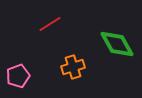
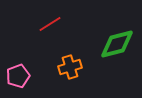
green diamond: rotated 75 degrees counterclockwise
orange cross: moved 3 px left
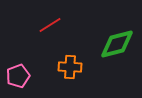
red line: moved 1 px down
orange cross: rotated 20 degrees clockwise
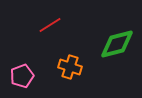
orange cross: rotated 15 degrees clockwise
pink pentagon: moved 4 px right
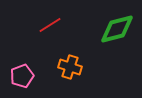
green diamond: moved 15 px up
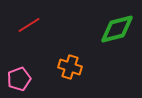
red line: moved 21 px left
pink pentagon: moved 3 px left, 3 px down
